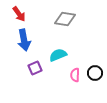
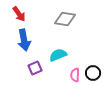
black circle: moved 2 px left
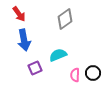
gray diamond: rotated 45 degrees counterclockwise
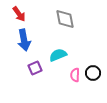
gray diamond: rotated 65 degrees counterclockwise
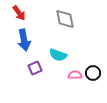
red arrow: moved 1 px up
cyan semicircle: rotated 138 degrees counterclockwise
pink semicircle: rotated 88 degrees clockwise
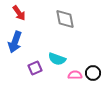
blue arrow: moved 9 px left, 2 px down; rotated 30 degrees clockwise
cyan semicircle: moved 1 px left, 4 px down
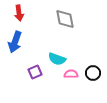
red arrow: rotated 28 degrees clockwise
purple square: moved 4 px down
pink semicircle: moved 4 px left, 1 px up
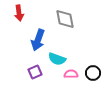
blue arrow: moved 23 px right, 2 px up
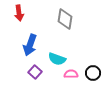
gray diamond: rotated 20 degrees clockwise
blue arrow: moved 8 px left, 5 px down
purple square: rotated 24 degrees counterclockwise
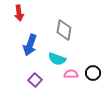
gray diamond: moved 1 px left, 11 px down
purple square: moved 8 px down
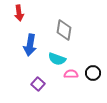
blue arrow: rotated 10 degrees counterclockwise
purple square: moved 3 px right, 4 px down
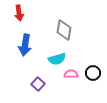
blue arrow: moved 5 px left
cyan semicircle: rotated 36 degrees counterclockwise
